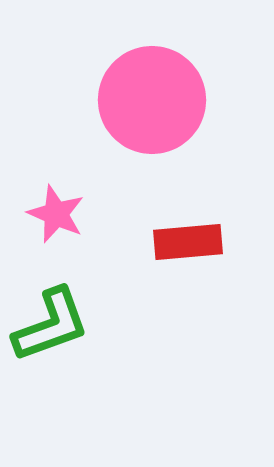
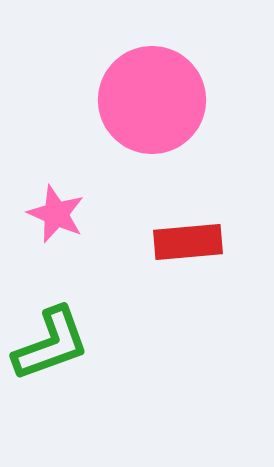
green L-shape: moved 19 px down
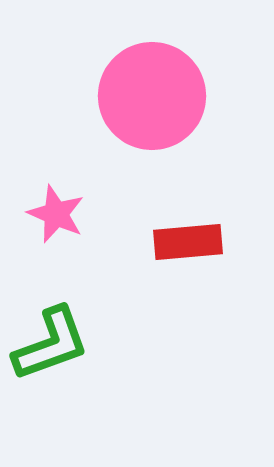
pink circle: moved 4 px up
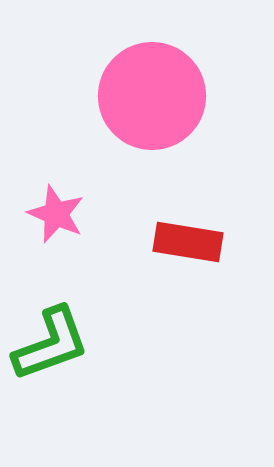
red rectangle: rotated 14 degrees clockwise
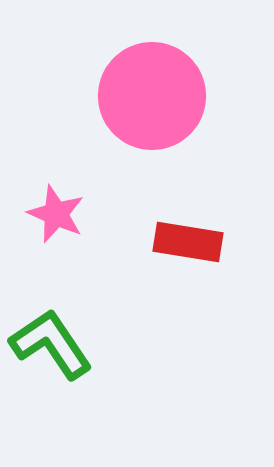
green L-shape: rotated 104 degrees counterclockwise
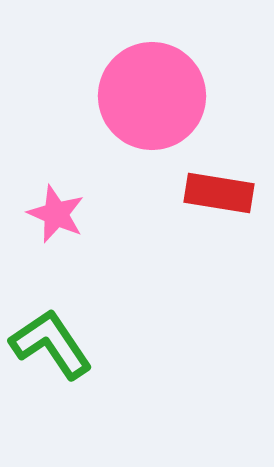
red rectangle: moved 31 px right, 49 px up
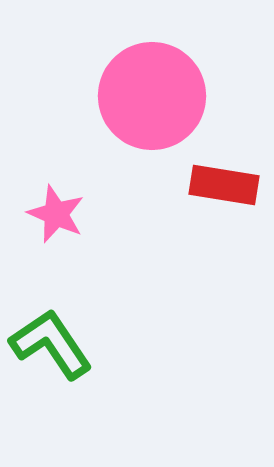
red rectangle: moved 5 px right, 8 px up
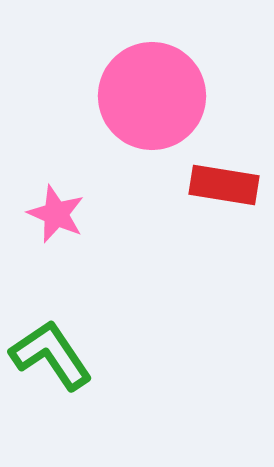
green L-shape: moved 11 px down
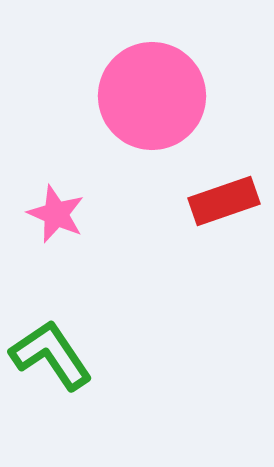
red rectangle: moved 16 px down; rotated 28 degrees counterclockwise
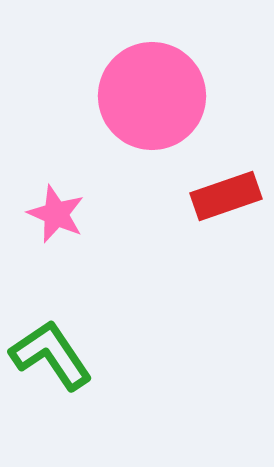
red rectangle: moved 2 px right, 5 px up
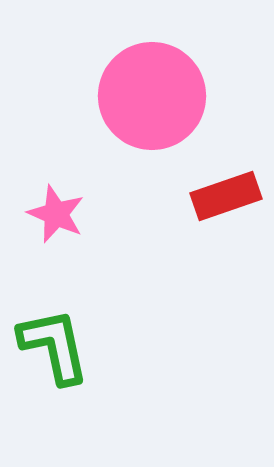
green L-shape: moved 3 px right, 9 px up; rotated 22 degrees clockwise
